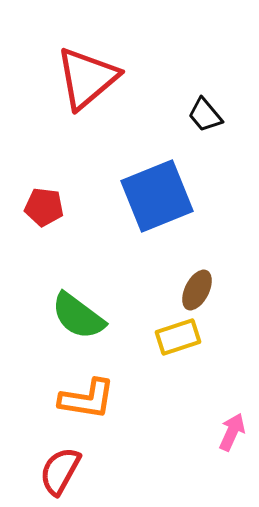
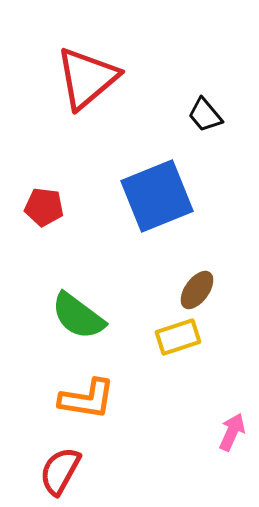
brown ellipse: rotated 9 degrees clockwise
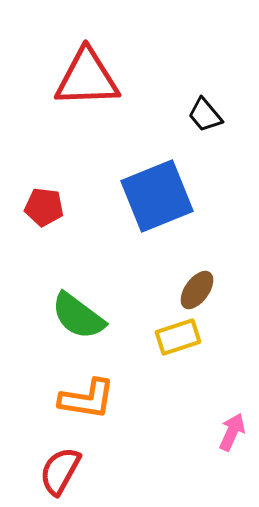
red triangle: rotated 38 degrees clockwise
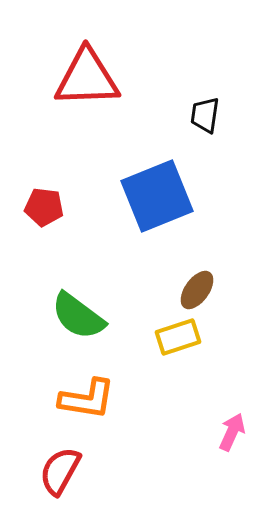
black trapezoid: rotated 48 degrees clockwise
